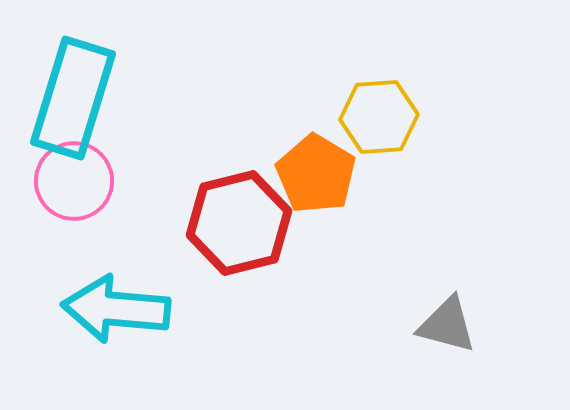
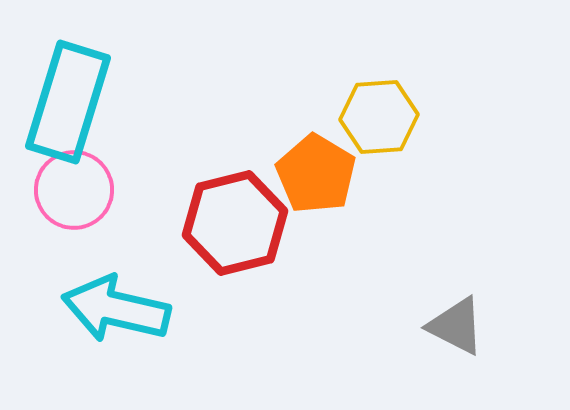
cyan rectangle: moved 5 px left, 4 px down
pink circle: moved 9 px down
red hexagon: moved 4 px left
cyan arrow: rotated 8 degrees clockwise
gray triangle: moved 9 px right, 1 px down; rotated 12 degrees clockwise
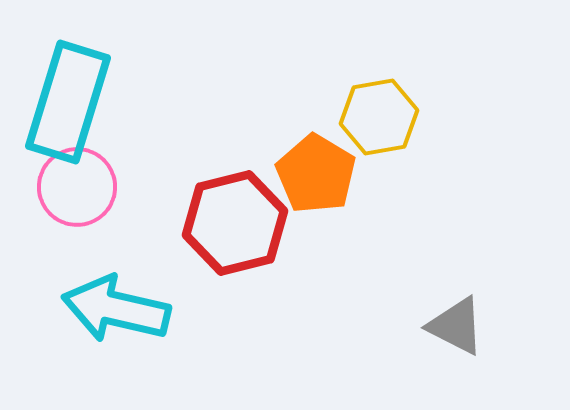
yellow hexagon: rotated 6 degrees counterclockwise
pink circle: moved 3 px right, 3 px up
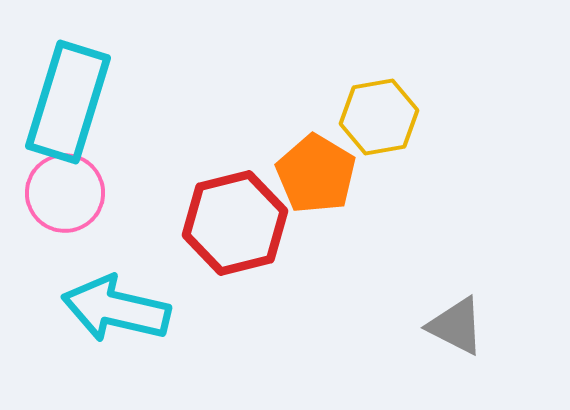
pink circle: moved 12 px left, 6 px down
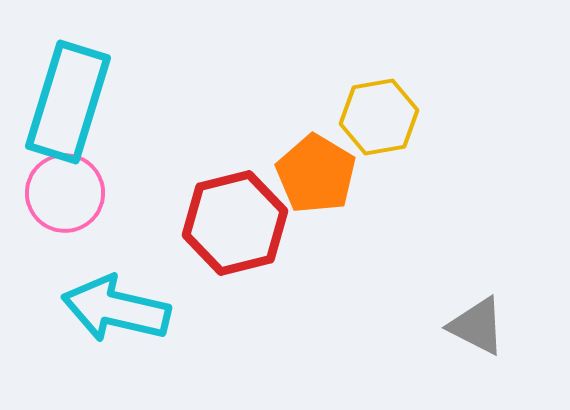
gray triangle: moved 21 px right
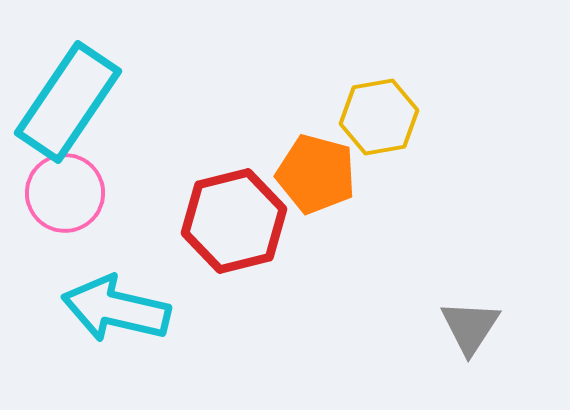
cyan rectangle: rotated 17 degrees clockwise
orange pentagon: rotated 16 degrees counterclockwise
red hexagon: moved 1 px left, 2 px up
gray triangle: moved 7 px left, 1 px down; rotated 36 degrees clockwise
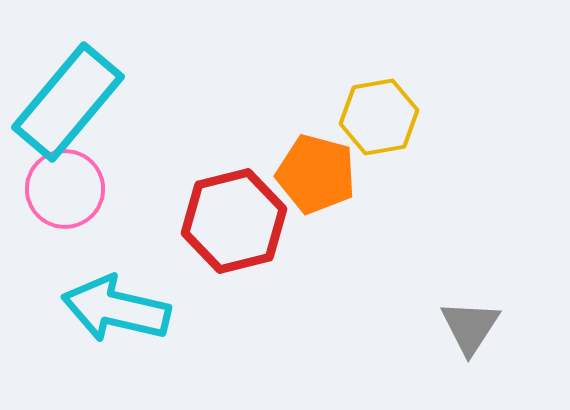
cyan rectangle: rotated 6 degrees clockwise
pink circle: moved 4 px up
